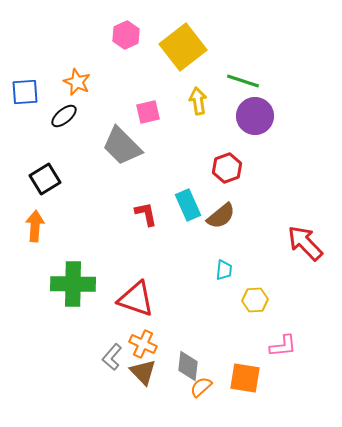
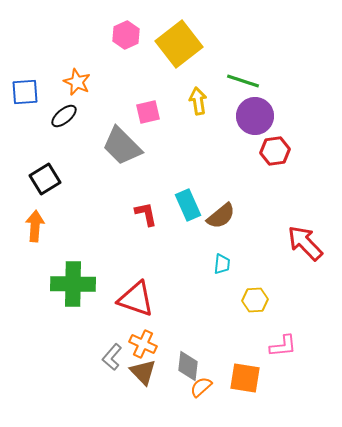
yellow square: moved 4 px left, 3 px up
red hexagon: moved 48 px right, 17 px up; rotated 12 degrees clockwise
cyan trapezoid: moved 2 px left, 6 px up
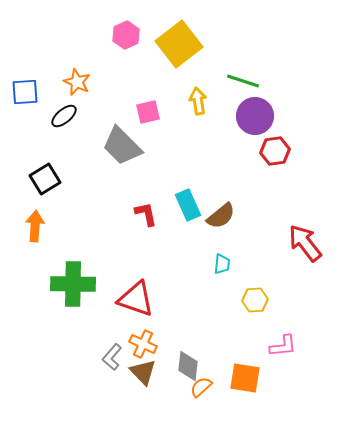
red arrow: rotated 6 degrees clockwise
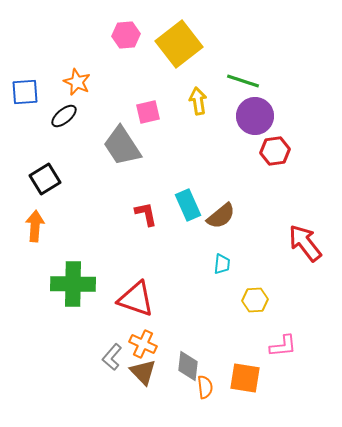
pink hexagon: rotated 20 degrees clockwise
gray trapezoid: rotated 12 degrees clockwise
orange semicircle: moved 4 px right; rotated 125 degrees clockwise
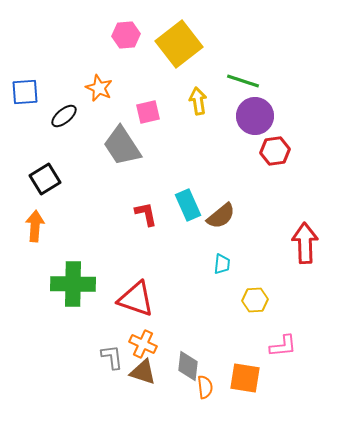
orange star: moved 22 px right, 6 px down
red arrow: rotated 36 degrees clockwise
gray L-shape: rotated 132 degrees clockwise
brown triangle: rotated 28 degrees counterclockwise
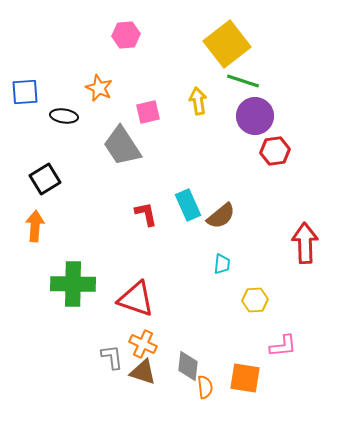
yellow square: moved 48 px right
black ellipse: rotated 48 degrees clockwise
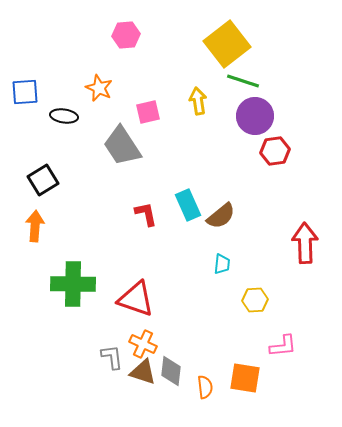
black square: moved 2 px left, 1 px down
gray diamond: moved 17 px left, 5 px down
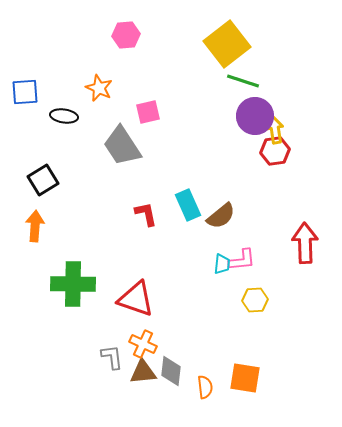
yellow arrow: moved 77 px right, 29 px down
pink L-shape: moved 41 px left, 86 px up
brown triangle: rotated 24 degrees counterclockwise
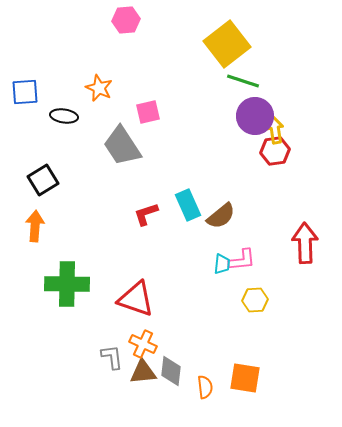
pink hexagon: moved 15 px up
red L-shape: rotated 96 degrees counterclockwise
green cross: moved 6 px left
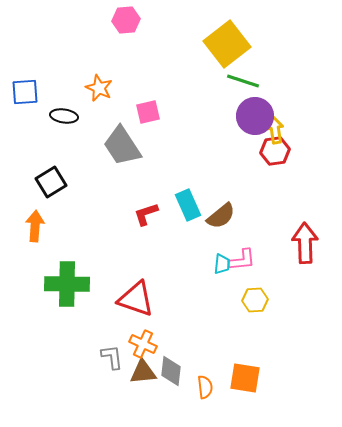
black square: moved 8 px right, 2 px down
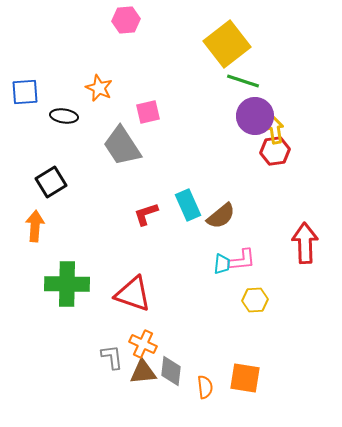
red triangle: moved 3 px left, 5 px up
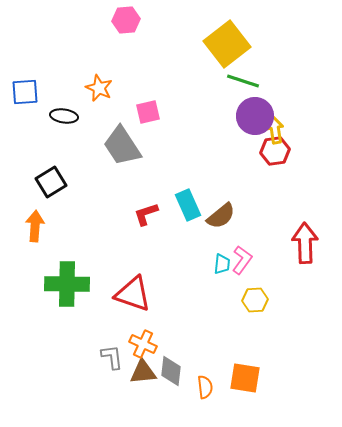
pink L-shape: rotated 48 degrees counterclockwise
